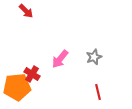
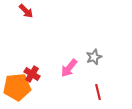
pink arrow: moved 9 px right, 9 px down
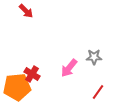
gray star: rotated 21 degrees clockwise
red line: rotated 49 degrees clockwise
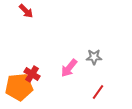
orange pentagon: moved 2 px right
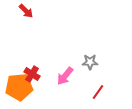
gray star: moved 4 px left, 5 px down
pink arrow: moved 4 px left, 8 px down
